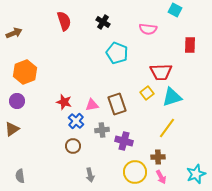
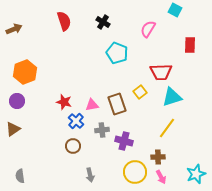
pink semicircle: rotated 114 degrees clockwise
brown arrow: moved 4 px up
yellow square: moved 7 px left, 1 px up
brown triangle: moved 1 px right
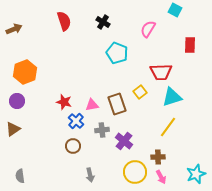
yellow line: moved 1 px right, 1 px up
purple cross: rotated 24 degrees clockwise
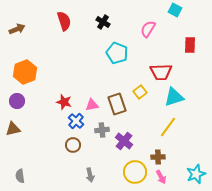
brown arrow: moved 3 px right
cyan triangle: moved 2 px right
brown triangle: rotated 21 degrees clockwise
brown circle: moved 1 px up
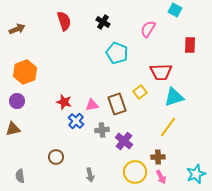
brown circle: moved 17 px left, 12 px down
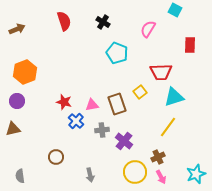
brown cross: rotated 24 degrees counterclockwise
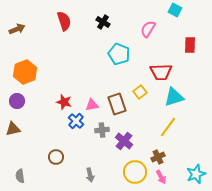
cyan pentagon: moved 2 px right, 1 px down
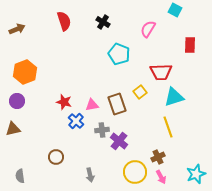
yellow line: rotated 55 degrees counterclockwise
purple cross: moved 5 px left
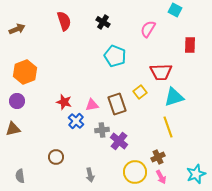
cyan pentagon: moved 4 px left, 2 px down
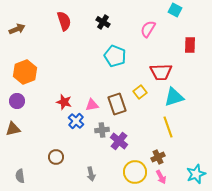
gray arrow: moved 1 px right, 1 px up
